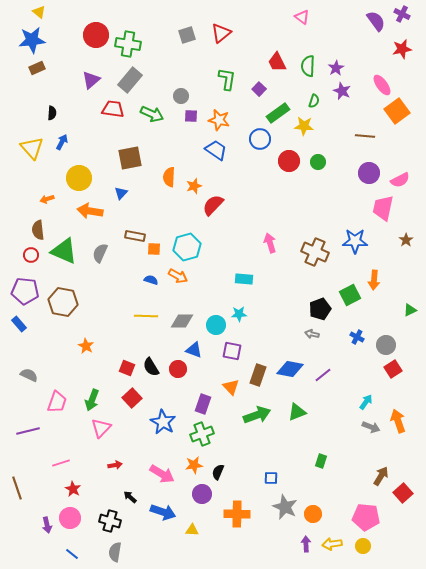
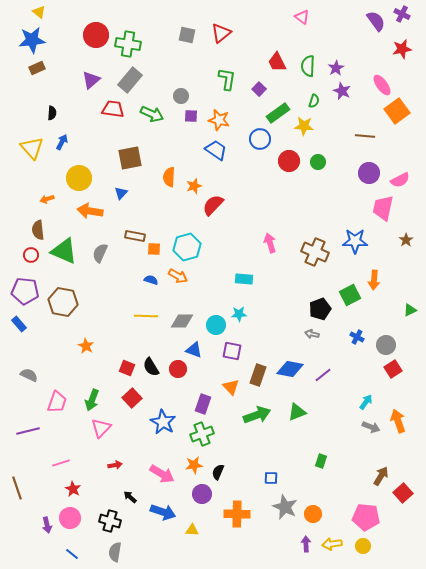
gray square at (187, 35): rotated 30 degrees clockwise
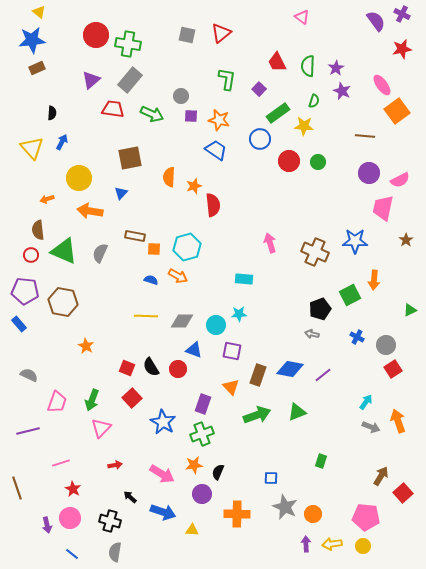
red semicircle at (213, 205): rotated 130 degrees clockwise
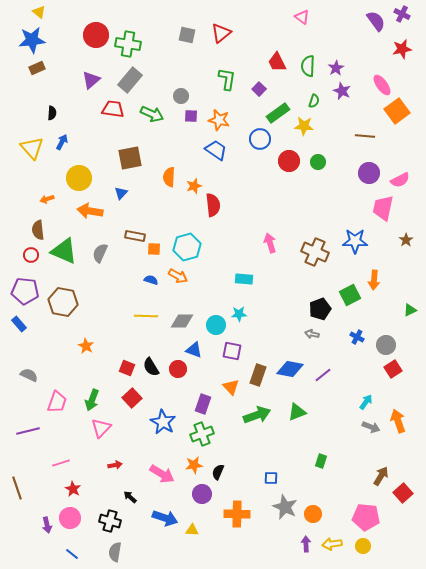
blue arrow at (163, 512): moved 2 px right, 6 px down
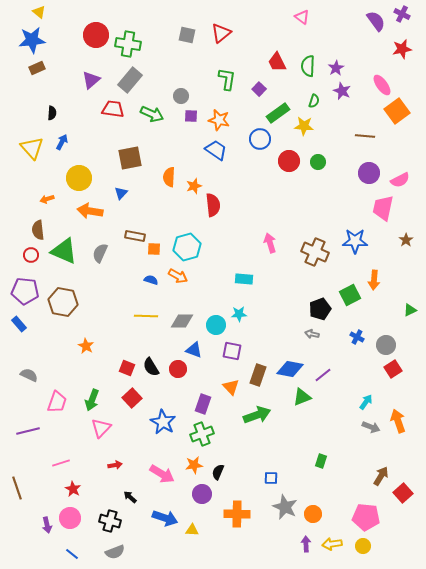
green triangle at (297, 412): moved 5 px right, 15 px up
gray semicircle at (115, 552): rotated 120 degrees counterclockwise
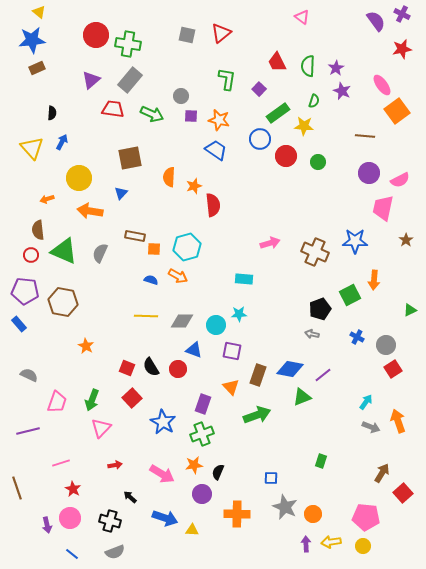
red circle at (289, 161): moved 3 px left, 5 px up
pink arrow at (270, 243): rotated 90 degrees clockwise
brown arrow at (381, 476): moved 1 px right, 3 px up
yellow arrow at (332, 544): moved 1 px left, 2 px up
